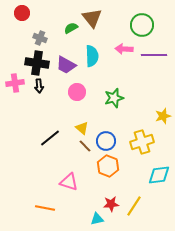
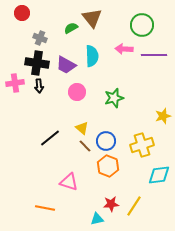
yellow cross: moved 3 px down
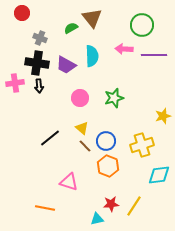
pink circle: moved 3 px right, 6 px down
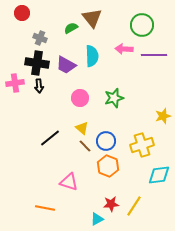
cyan triangle: rotated 16 degrees counterclockwise
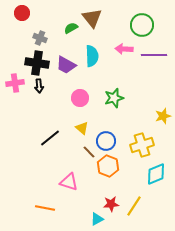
brown line: moved 4 px right, 6 px down
cyan diamond: moved 3 px left, 1 px up; rotated 15 degrees counterclockwise
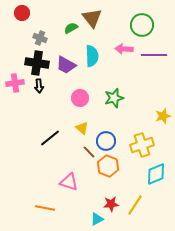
yellow line: moved 1 px right, 1 px up
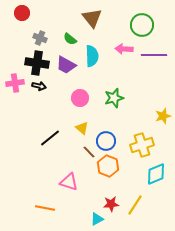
green semicircle: moved 1 px left, 11 px down; rotated 112 degrees counterclockwise
black arrow: rotated 72 degrees counterclockwise
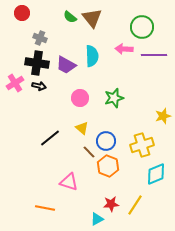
green circle: moved 2 px down
green semicircle: moved 22 px up
pink cross: rotated 24 degrees counterclockwise
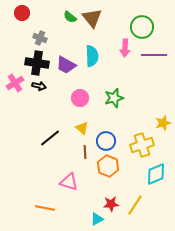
pink arrow: moved 1 px right, 1 px up; rotated 90 degrees counterclockwise
yellow star: moved 7 px down
brown line: moved 4 px left; rotated 40 degrees clockwise
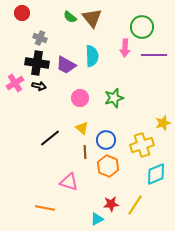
blue circle: moved 1 px up
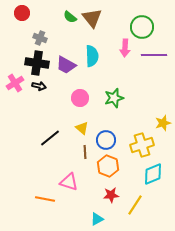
cyan diamond: moved 3 px left
red star: moved 9 px up
orange line: moved 9 px up
